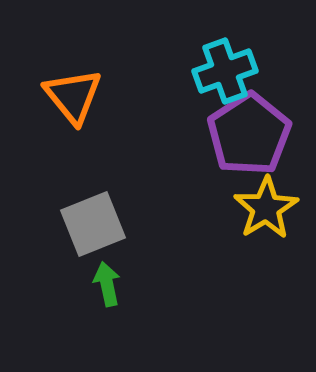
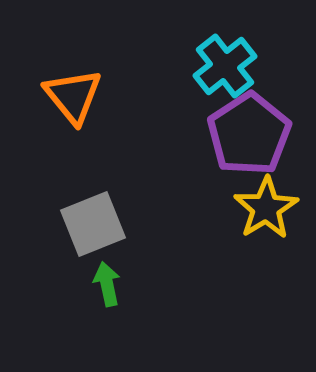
cyan cross: moved 5 px up; rotated 18 degrees counterclockwise
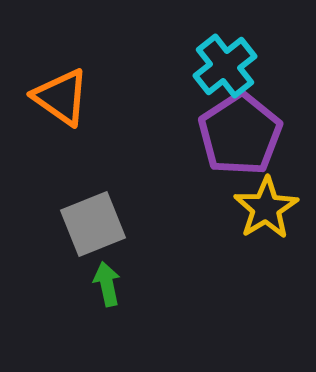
orange triangle: moved 12 px left, 1 px down; rotated 16 degrees counterclockwise
purple pentagon: moved 9 px left
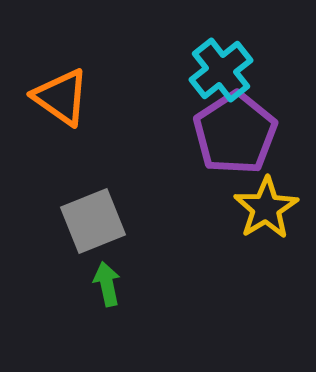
cyan cross: moved 4 px left, 4 px down
purple pentagon: moved 5 px left, 1 px up
gray square: moved 3 px up
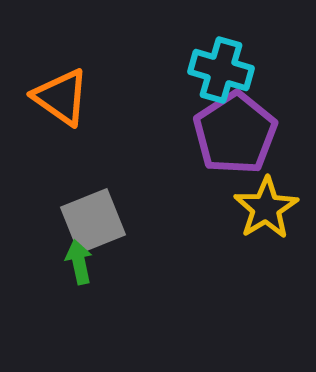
cyan cross: rotated 36 degrees counterclockwise
green arrow: moved 28 px left, 22 px up
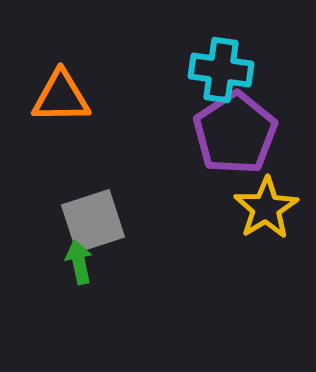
cyan cross: rotated 8 degrees counterclockwise
orange triangle: rotated 36 degrees counterclockwise
gray square: rotated 4 degrees clockwise
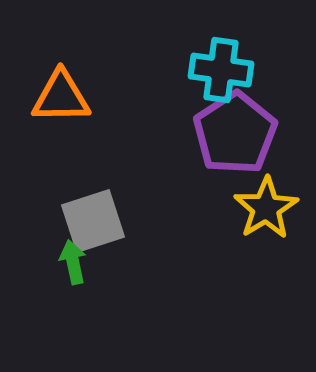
green arrow: moved 6 px left
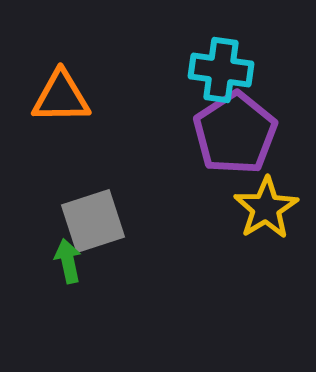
green arrow: moved 5 px left, 1 px up
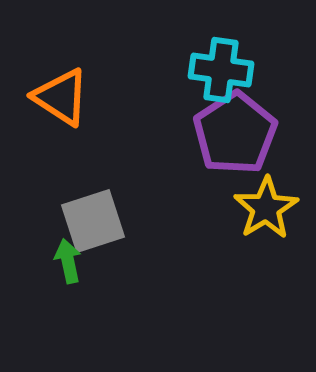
orange triangle: rotated 34 degrees clockwise
